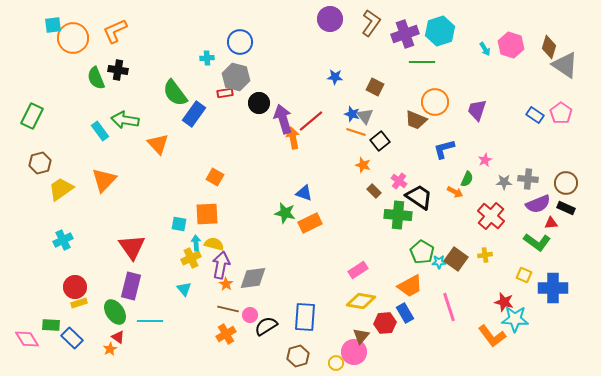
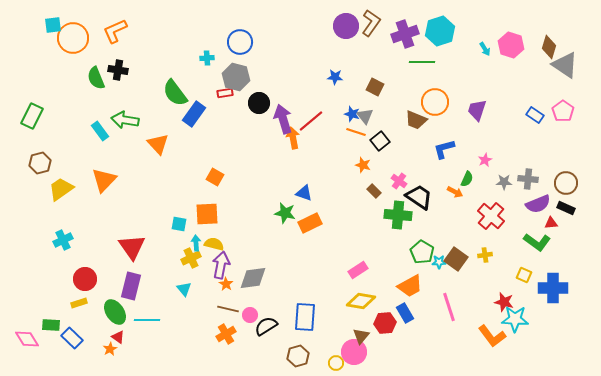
purple circle at (330, 19): moved 16 px right, 7 px down
pink pentagon at (561, 113): moved 2 px right, 2 px up
red circle at (75, 287): moved 10 px right, 8 px up
cyan line at (150, 321): moved 3 px left, 1 px up
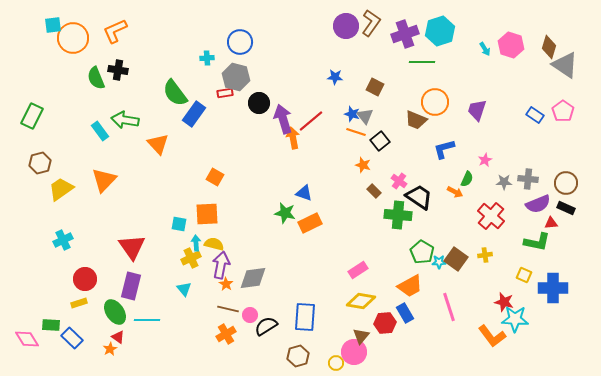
green L-shape at (537, 242): rotated 24 degrees counterclockwise
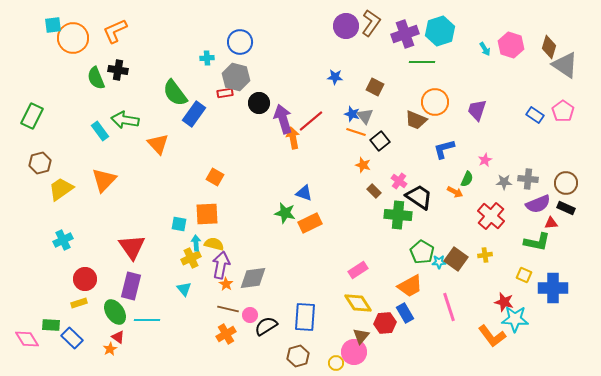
yellow diamond at (361, 301): moved 3 px left, 2 px down; rotated 48 degrees clockwise
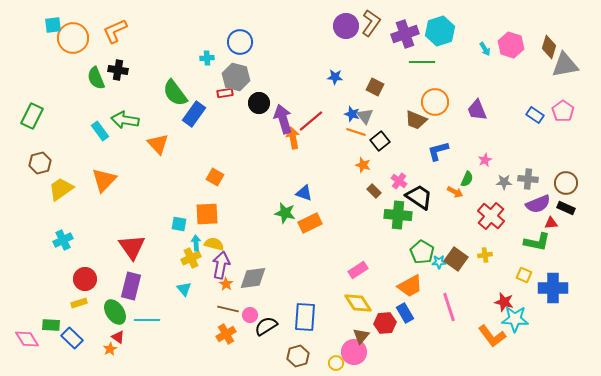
gray triangle at (565, 65): rotated 44 degrees counterclockwise
purple trapezoid at (477, 110): rotated 40 degrees counterclockwise
blue L-shape at (444, 149): moved 6 px left, 2 px down
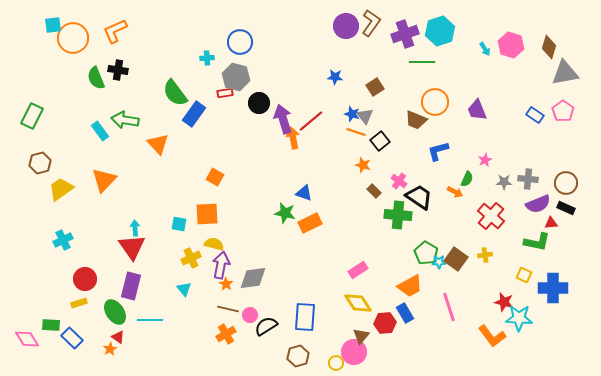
gray triangle at (565, 65): moved 8 px down
brown square at (375, 87): rotated 30 degrees clockwise
cyan arrow at (196, 243): moved 61 px left, 15 px up
green pentagon at (422, 252): moved 4 px right, 1 px down
cyan star at (515, 319): moved 4 px right, 1 px up
cyan line at (147, 320): moved 3 px right
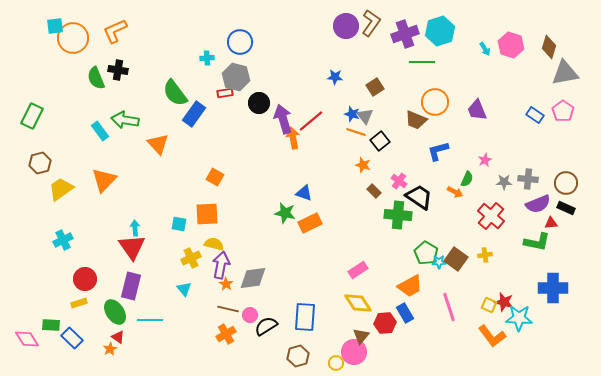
cyan square at (53, 25): moved 2 px right, 1 px down
yellow square at (524, 275): moved 35 px left, 30 px down
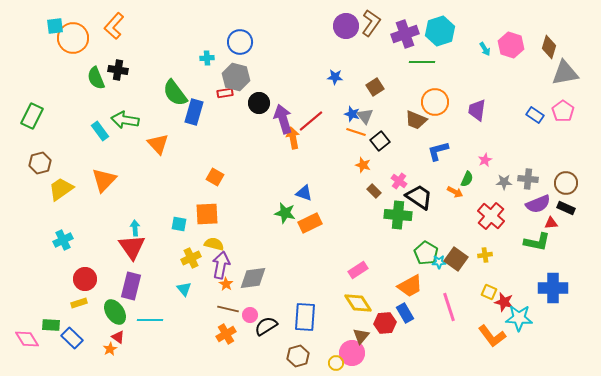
orange L-shape at (115, 31): moved 1 px left, 5 px up; rotated 24 degrees counterclockwise
purple trapezoid at (477, 110): rotated 30 degrees clockwise
blue rectangle at (194, 114): moved 2 px up; rotated 20 degrees counterclockwise
yellow square at (489, 305): moved 13 px up
pink circle at (354, 352): moved 2 px left, 1 px down
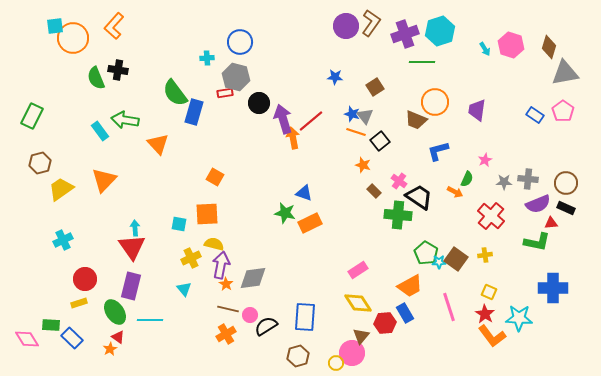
red star at (504, 302): moved 19 px left, 12 px down; rotated 18 degrees clockwise
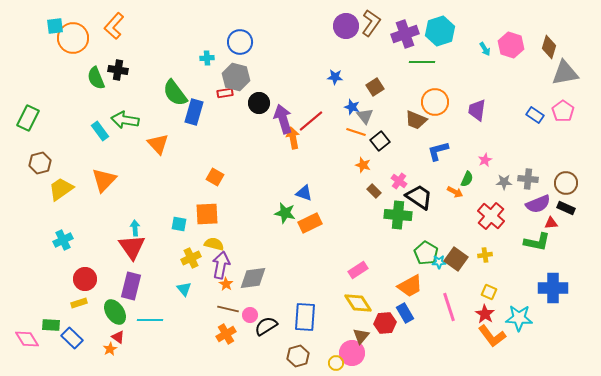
blue star at (352, 114): moved 7 px up
green rectangle at (32, 116): moved 4 px left, 2 px down
